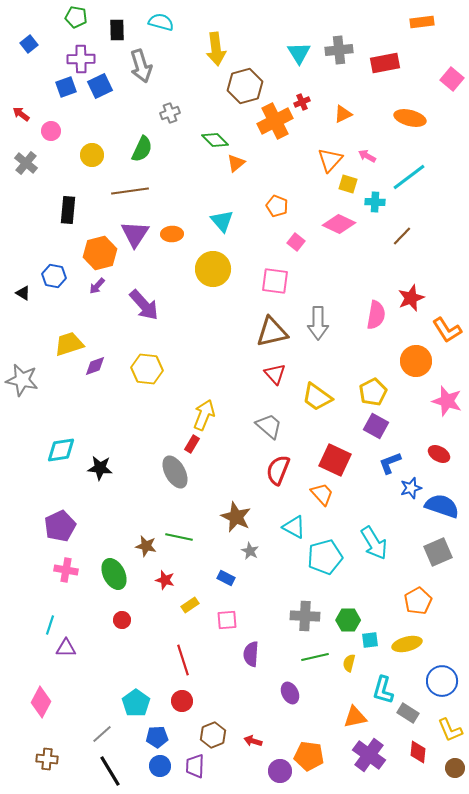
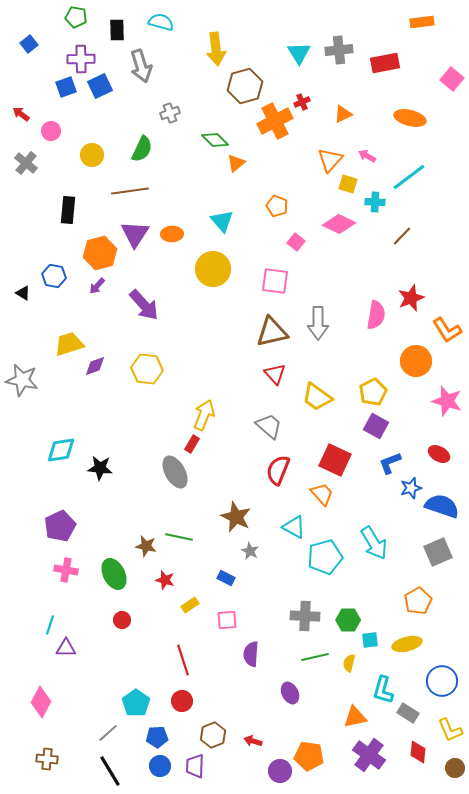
gray line at (102, 734): moved 6 px right, 1 px up
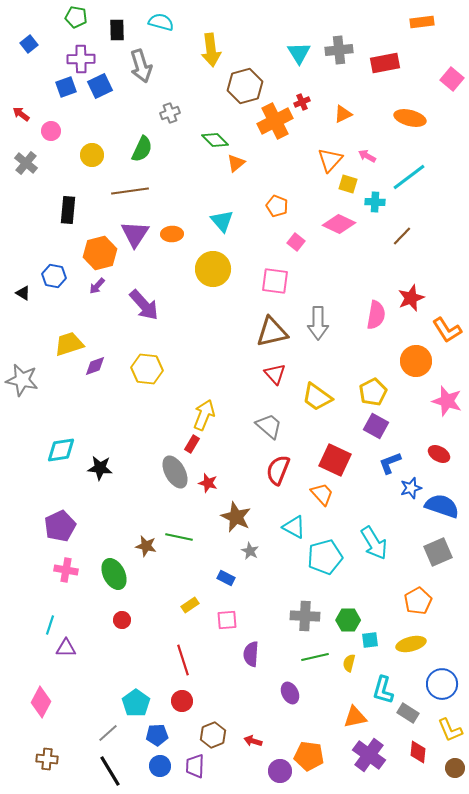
yellow arrow at (216, 49): moved 5 px left, 1 px down
red star at (165, 580): moved 43 px right, 97 px up
yellow ellipse at (407, 644): moved 4 px right
blue circle at (442, 681): moved 3 px down
blue pentagon at (157, 737): moved 2 px up
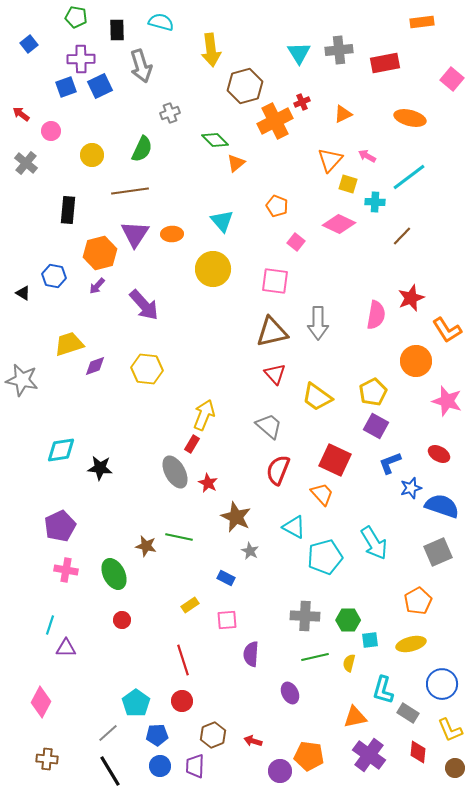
red star at (208, 483): rotated 12 degrees clockwise
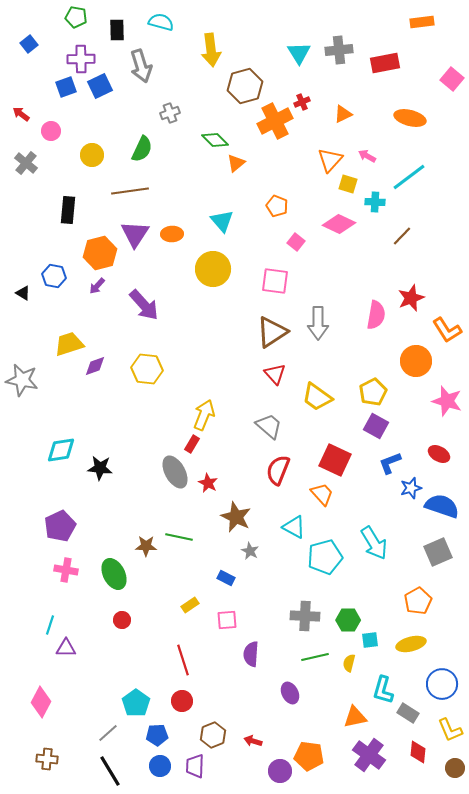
brown triangle at (272, 332): rotated 20 degrees counterclockwise
brown star at (146, 546): rotated 10 degrees counterclockwise
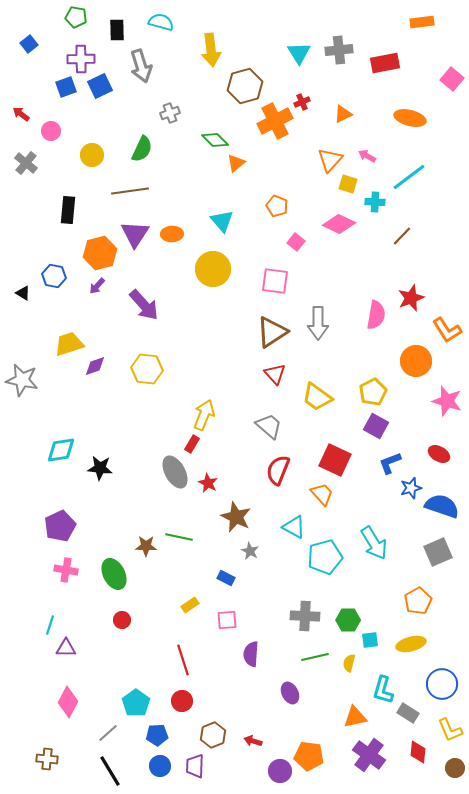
pink diamond at (41, 702): moved 27 px right
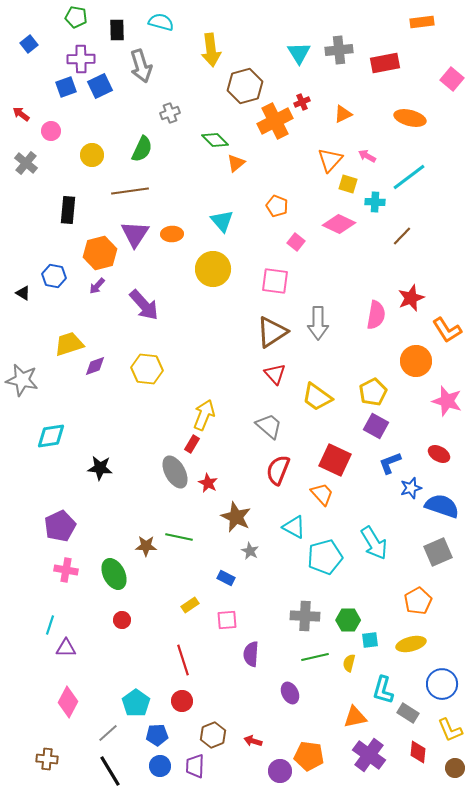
cyan diamond at (61, 450): moved 10 px left, 14 px up
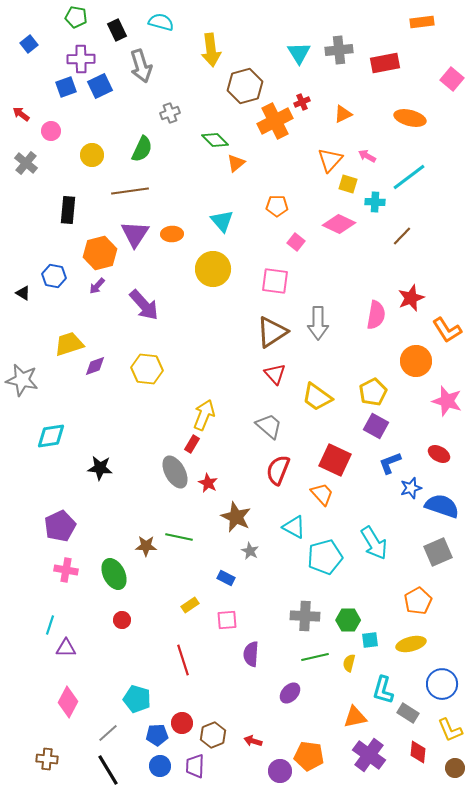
black rectangle at (117, 30): rotated 25 degrees counterclockwise
orange pentagon at (277, 206): rotated 20 degrees counterclockwise
purple ellipse at (290, 693): rotated 70 degrees clockwise
red circle at (182, 701): moved 22 px down
cyan pentagon at (136, 703): moved 1 px right, 4 px up; rotated 20 degrees counterclockwise
black line at (110, 771): moved 2 px left, 1 px up
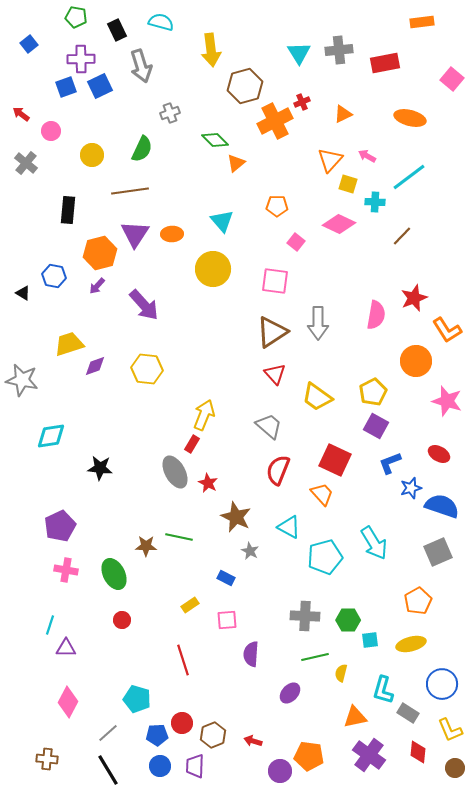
red star at (411, 298): moved 3 px right
cyan triangle at (294, 527): moved 5 px left
yellow semicircle at (349, 663): moved 8 px left, 10 px down
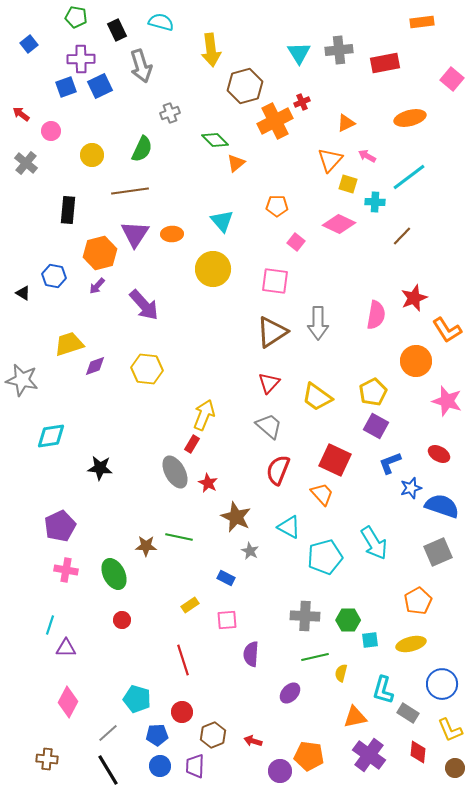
orange triangle at (343, 114): moved 3 px right, 9 px down
orange ellipse at (410, 118): rotated 28 degrees counterclockwise
red triangle at (275, 374): moved 6 px left, 9 px down; rotated 25 degrees clockwise
red circle at (182, 723): moved 11 px up
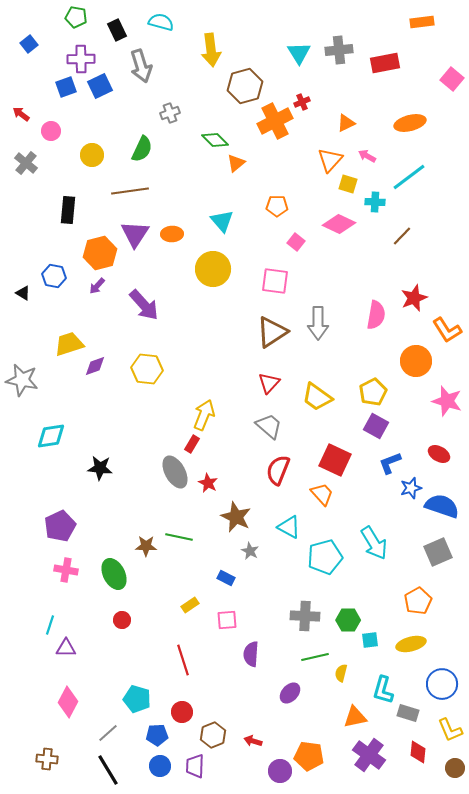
orange ellipse at (410, 118): moved 5 px down
gray rectangle at (408, 713): rotated 15 degrees counterclockwise
